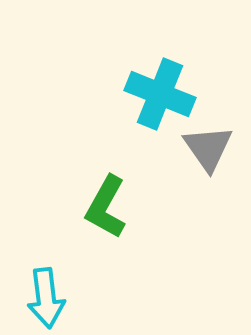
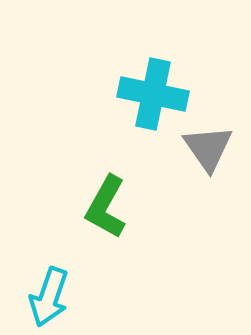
cyan cross: moved 7 px left; rotated 10 degrees counterclockwise
cyan arrow: moved 3 px right, 1 px up; rotated 26 degrees clockwise
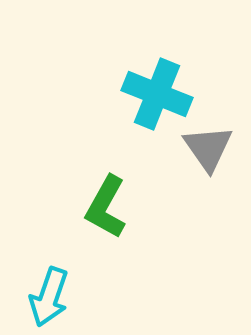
cyan cross: moved 4 px right; rotated 10 degrees clockwise
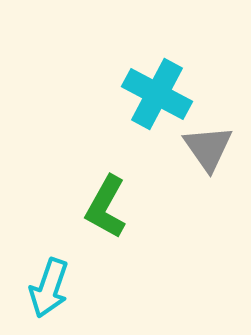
cyan cross: rotated 6 degrees clockwise
cyan arrow: moved 9 px up
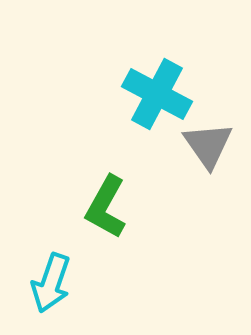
gray triangle: moved 3 px up
cyan arrow: moved 2 px right, 5 px up
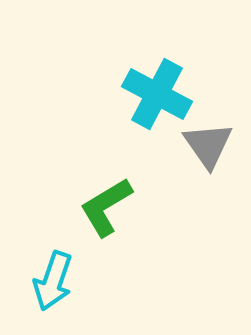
green L-shape: rotated 30 degrees clockwise
cyan arrow: moved 2 px right, 2 px up
